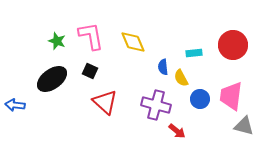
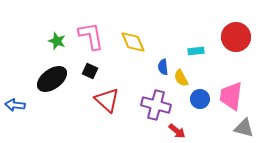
red circle: moved 3 px right, 8 px up
cyan rectangle: moved 2 px right, 2 px up
red triangle: moved 2 px right, 2 px up
gray triangle: moved 2 px down
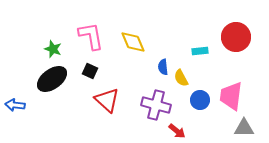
green star: moved 4 px left, 8 px down
cyan rectangle: moved 4 px right
blue circle: moved 1 px down
gray triangle: rotated 15 degrees counterclockwise
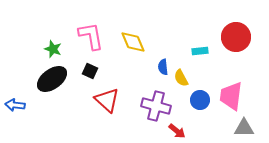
purple cross: moved 1 px down
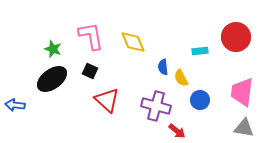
pink trapezoid: moved 11 px right, 4 px up
gray triangle: rotated 10 degrees clockwise
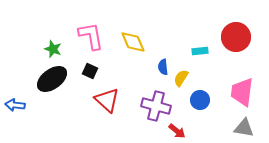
yellow semicircle: rotated 60 degrees clockwise
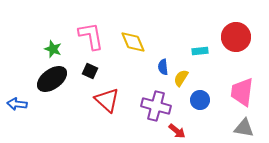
blue arrow: moved 2 px right, 1 px up
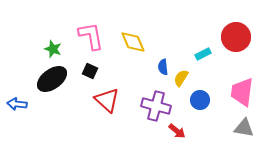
cyan rectangle: moved 3 px right, 3 px down; rotated 21 degrees counterclockwise
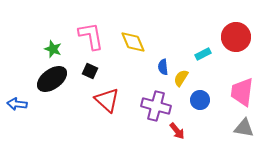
red arrow: rotated 12 degrees clockwise
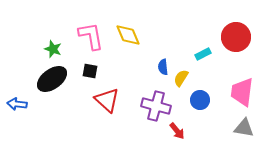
yellow diamond: moved 5 px left, 7 px up
black square: rotated 14 degrees counterclockwise
